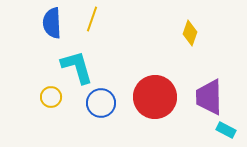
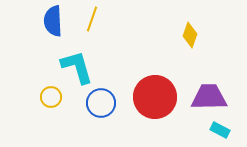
blue semicircle: moved 1 px right, 2 px up
yellow diamond: moved 2 px down
purple trapezoid: rotated 90 degrees clockwise
cyan rectangle: moved 6 px left
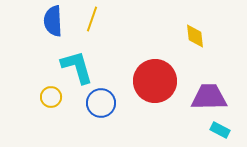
yellow diamond: moved 5 px right, 1 px down; rotated 25 degrees counterclockwise
red circle: moved 16 px up
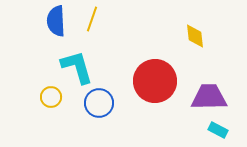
blue semicircle: moved 3 px right
blue circle: moved 2 px left
cyan rectangle: moved 2 px left
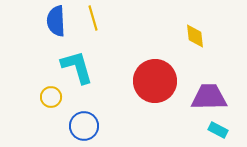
yellow line: moved 1 px right, 1 px up; rotated 35 degrees counterclockwise
blue circle: moved 15 px left, 23 px down
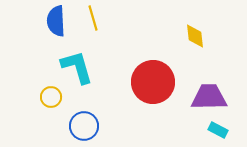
red circle: moved 2 px left, 1 px down
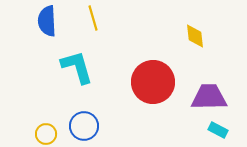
blue semicircle: moved 9 px left
yellow circle: moved 5 px left, 37 px down
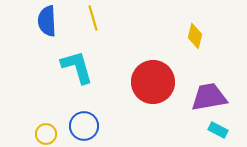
yellow diamond: rotated 20 degrees clockwise
purple trapezoid: rotated 9 degrees counterclockwise
